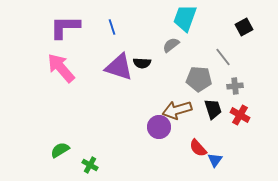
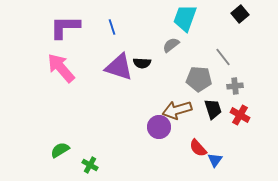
black square: moved 4 px left, 13 px up; rotated 12 degrees counterclockwise
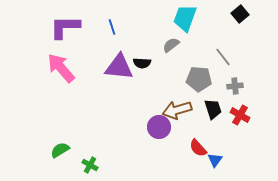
purple triangle: rotated 12 degrees counterclockwise
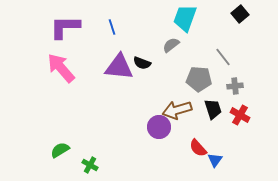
black semicircle: rotated 18 degrees clockwise
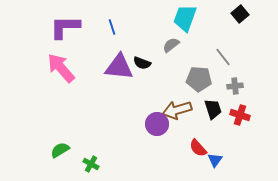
red cross: rotated 12 degrees counterclockwise
purple circle: moved 2 px left, 3 px up
green cross: moved 1 px right, 1 px up
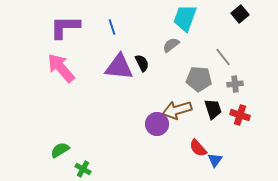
black semicircle: rotated 138 degrees counterclockwise
gray cross: moved 2 px up
green cross: moved 8 px left, 5 px down
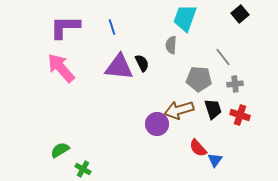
gray semicircle: rotated 48 degrees counterclockwise
brown arrow: moved 2 px right
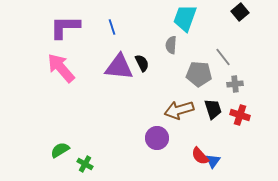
black square: moved 2 px up
gray pentagon: moved 5 px up
purple circle: moved 14 px down
red semicircle: moved 2 px right, 8 px down
blue triangle: moved 2 px left, 1 px down
green cross: moved 2 px right, 5 px up
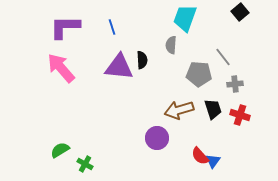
black semicircle: moved 3 px up; rotated 24 degrees clockwise
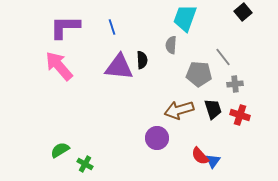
black square: moved 3 px right
pink arrow: moved 2 px left, 2 px up
